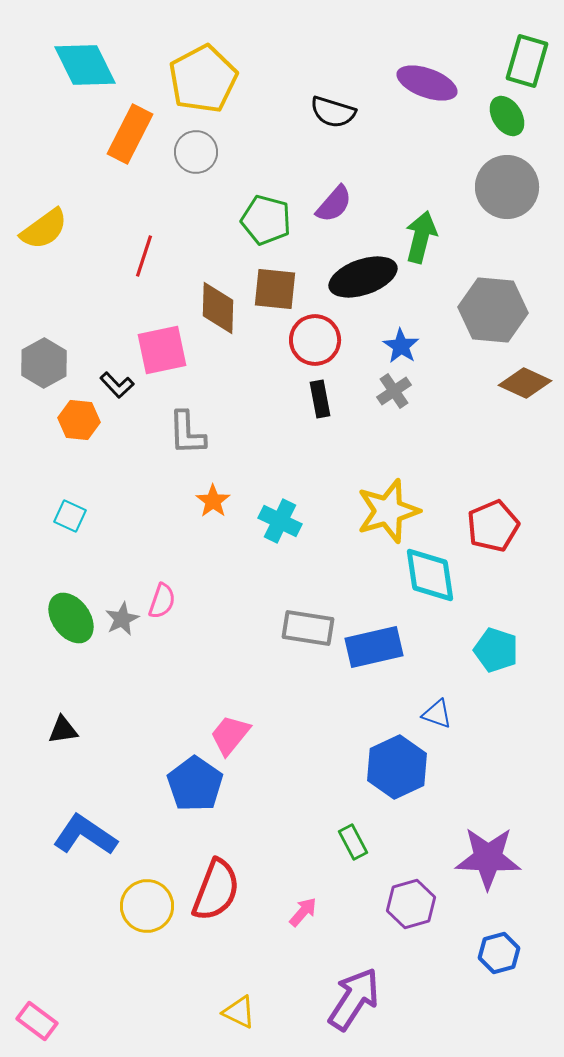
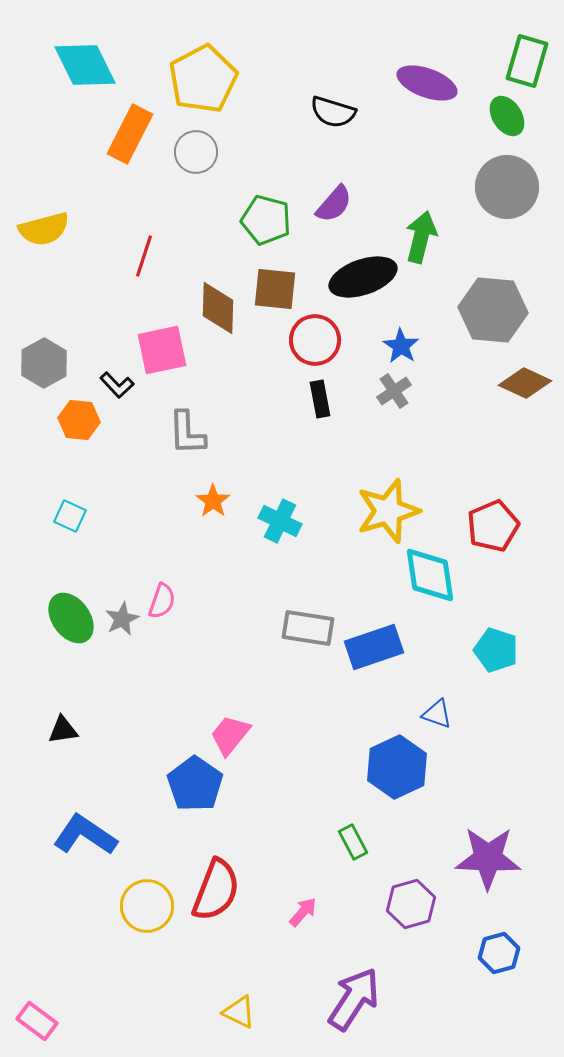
yellow semicircle at (44, 229): rotated 21 degrees clockwise
blue rectangle at (374, 647): rotated 6 degrees counterclockwise
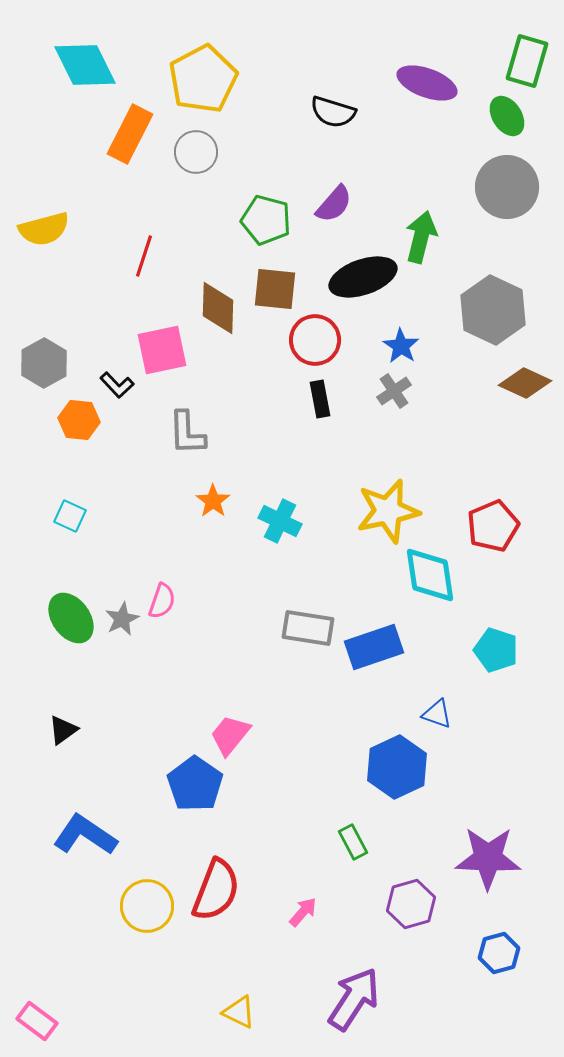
gray hexagon at (493, 310): rotated 20 degrees clockwise
yellow star at (388, 511): rotated 4 degrees clockwise
black triangle at (63, 730): rotated 28 degrees counterclockwise
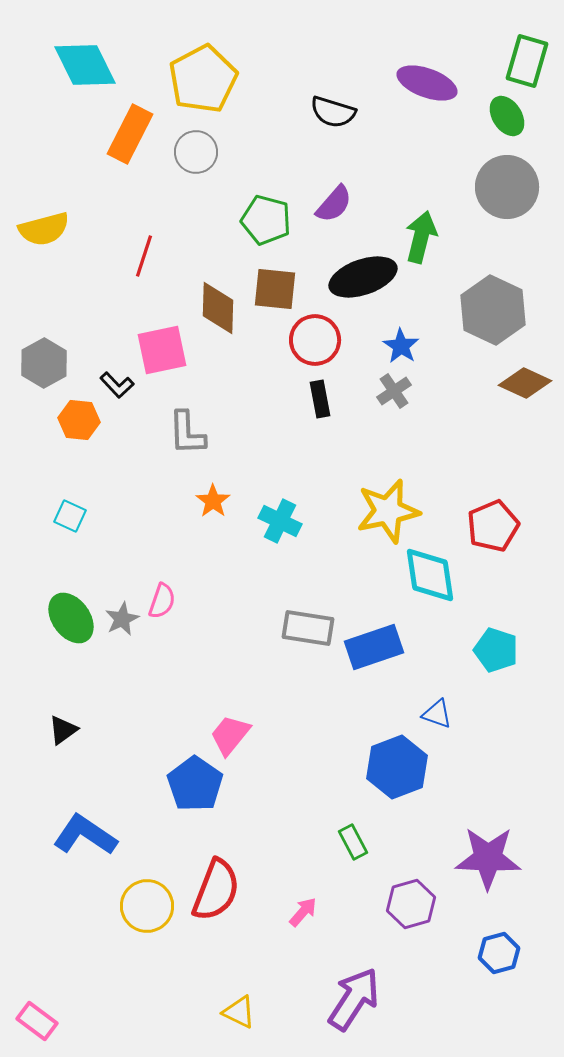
blue hexagon at (397, 767): rotated 4 degrees clockwise
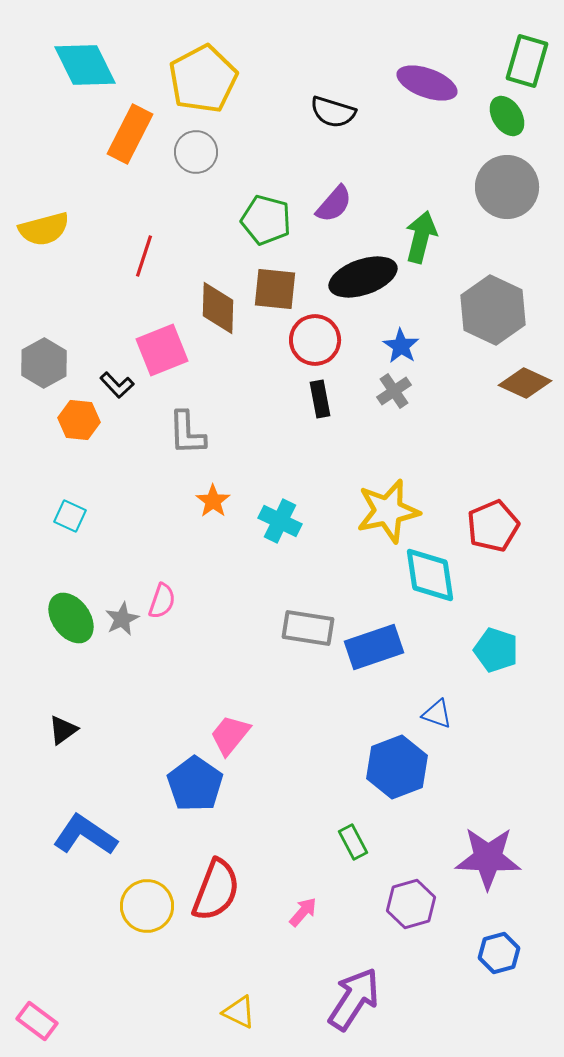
pink square at (162, 350): rotated 10 degrees counterclockwise
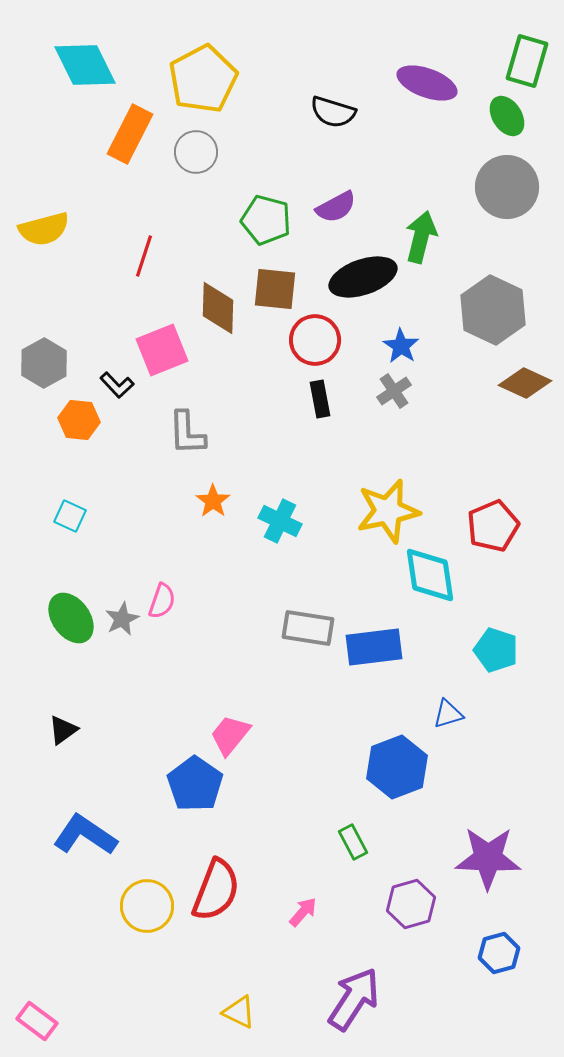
purple semicircle at (334, 204): moved 2 px right, 3 px down; rotated 21 degrees clockwise
blue rectangle at (374, 647): rotated 12 degrees clockwise
blue triangle at (437, 714): moved 11 px right; rotated 36 degrees counterclockwise
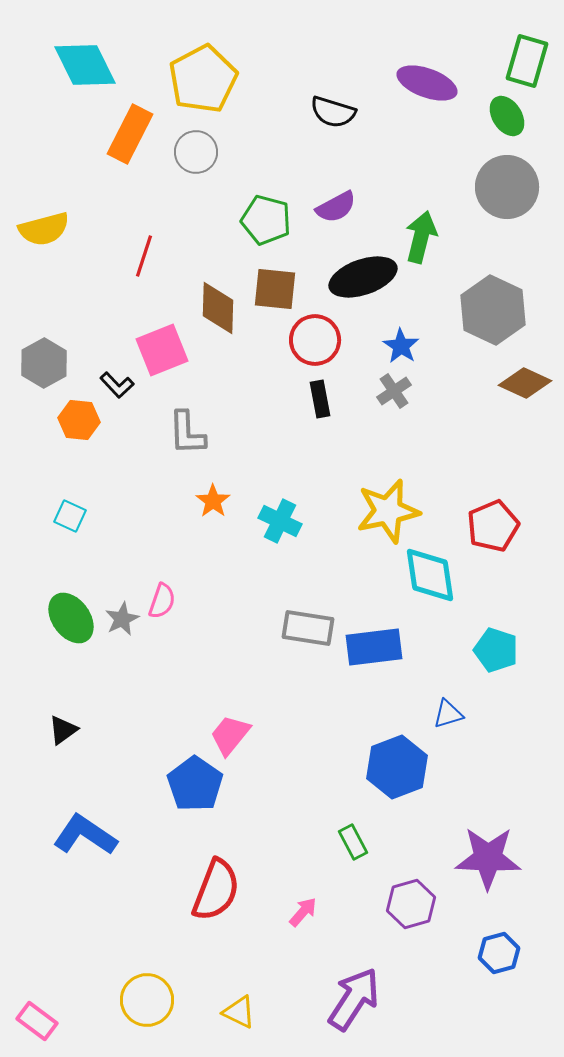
yellow circle at (147, 906): moved 94 px down
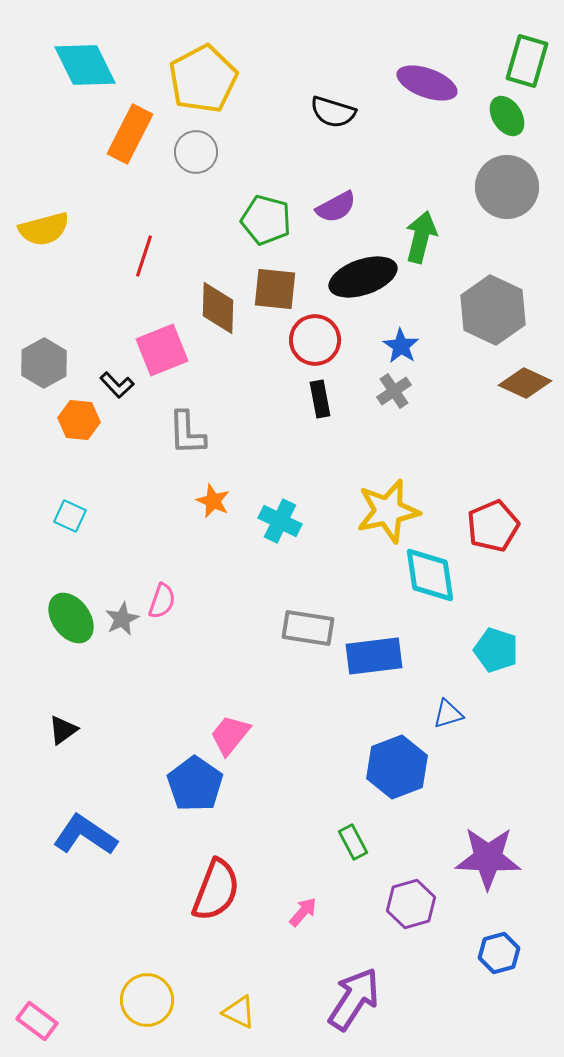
orange star at (213, 501): rotated 12 degrees counterclockwise
blue rectangle at (374, 647): moved 9 px down
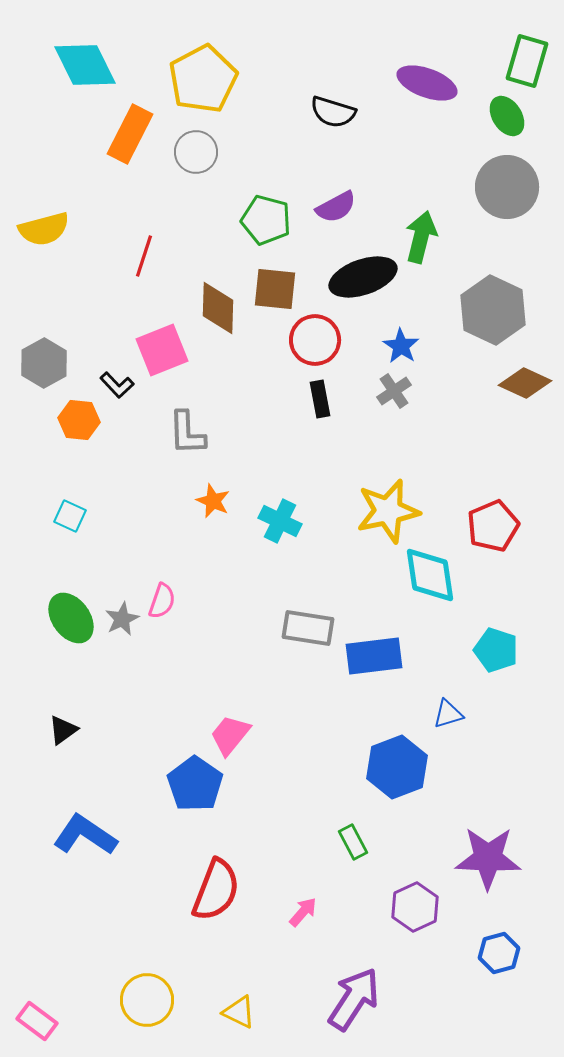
purple hexagon at (411, 904): moved 4 px right, 3 px down; rotated 9 degrees counterclockwise
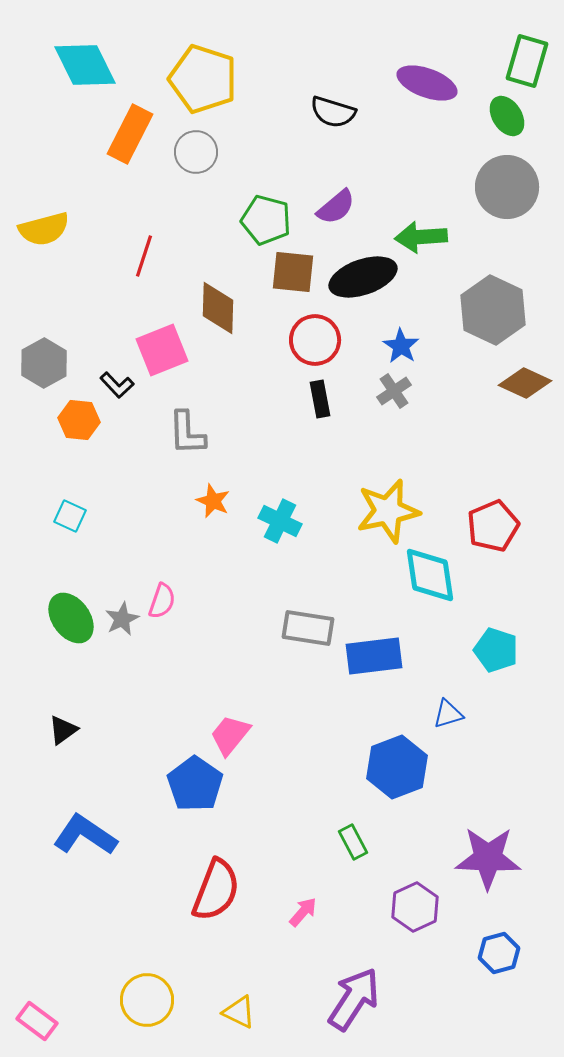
yellow pentagon at (203, 79): rotated 26 degrees counterclockwise
purple semicircle at (336, 207): rotated 12 degrees counterclockwise
green arrow at (421, 237): rotated 108 degrees counterclockwise
brown square at (275, 289): moved 18 px right, 17 px up
